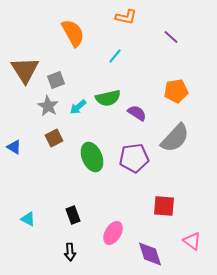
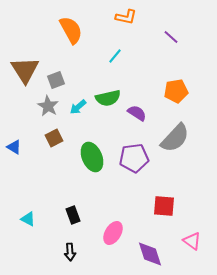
orange semicircle: moved 2 px left, 3 px up
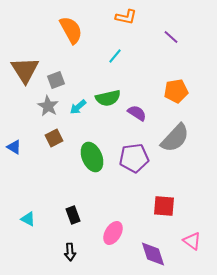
purple diamond: moved 3 px right
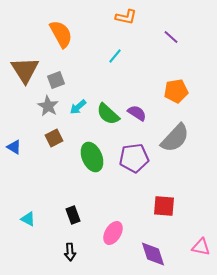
orange semicircle: moved 10 px left, 4 px down
green semicircle: moved 16 px down; rotated 55 degrees clockwise
pink triangle: moved 9 px right, 6 px down; rotated 24 degrees counterclockwise
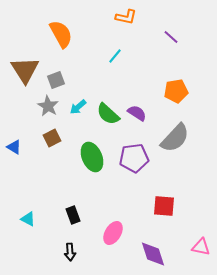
brown square: moved 2 px left
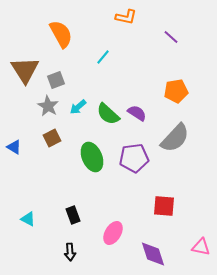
cyan line: moved 12 px left, 1 px down
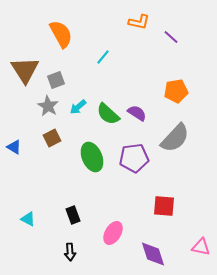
orange L-shape: moved 13 px right, 5 px down
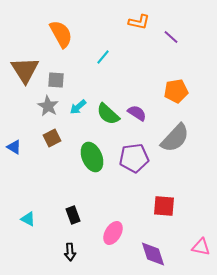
gray square: rotated 24 degrees clockwise
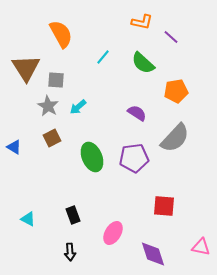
orange L-shape: moved 3 px right
brown triangle: moved 1 px right, 2 px up
green semicircle: moved 35 px right, 51 px up
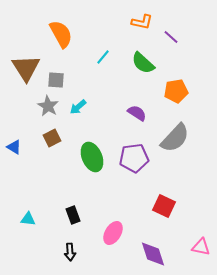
red square: rotated 20 degrees clockwise
cyan triangle: rotated 21 degrees counterclockwise
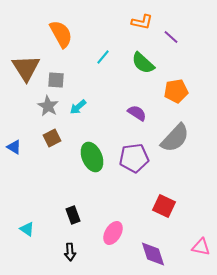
cyan triangle: moved 1 px left, 10 px down; rotated 28 degrees clockwise
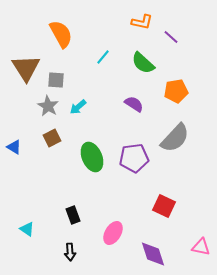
purple semicircle: moved 3 px left, 9 px up
